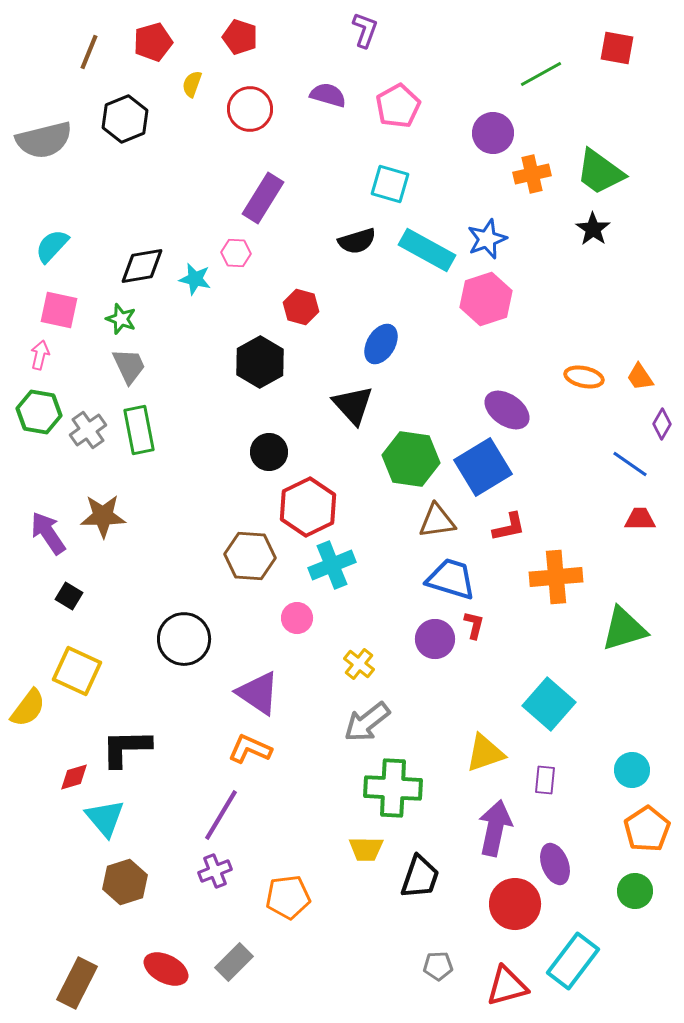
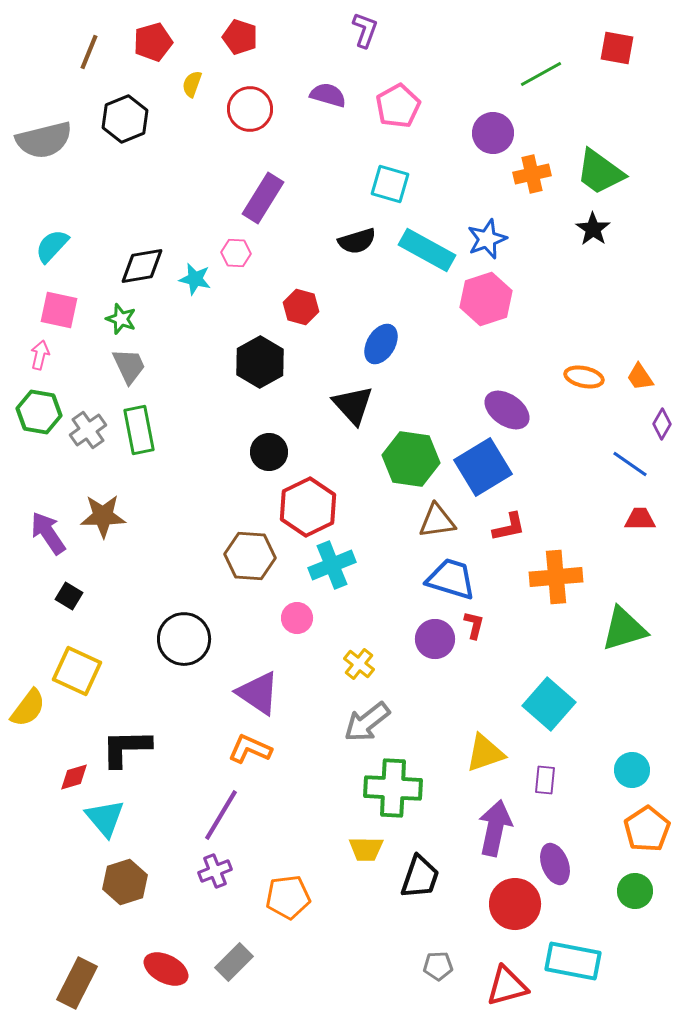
cyan rectangle at (573, 961): rotated 64 degrees clockwise
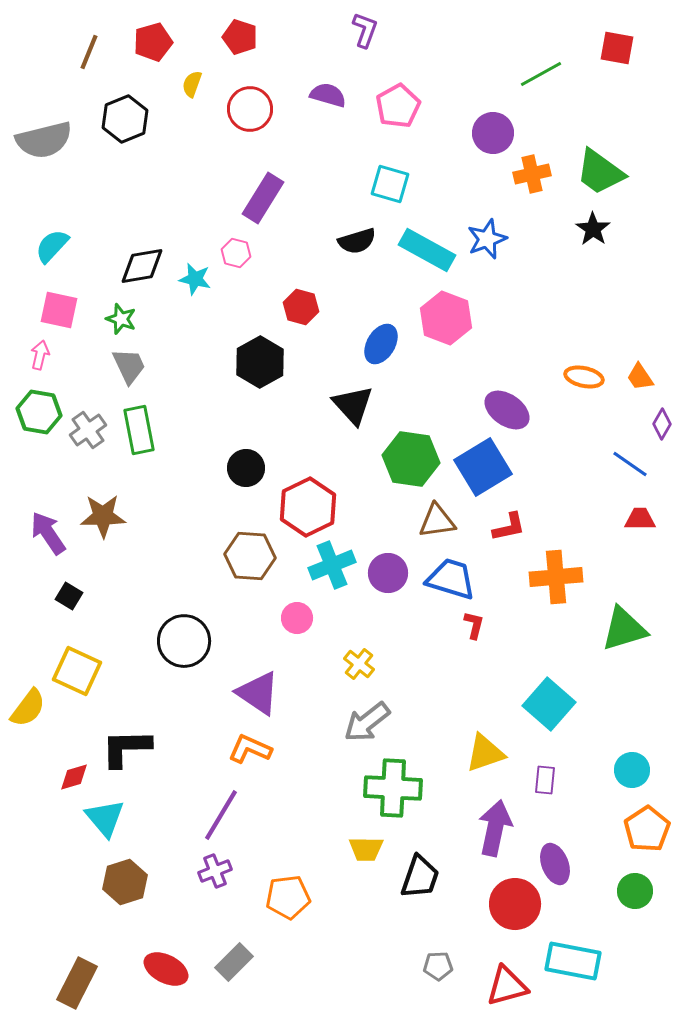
pink hexagon at (236, 253): rotated 12 degrees clockwise
pink hexagon at (486, 299): moved 40 px left, 19 px down; rotated 21 degrees counterclockwise
black circle at (269, 452): moved 23 px left, 16 px down
black circle at (184, 639): moved 2 px down
purple circle at (435, 639): moved 47 px left, 66 px up
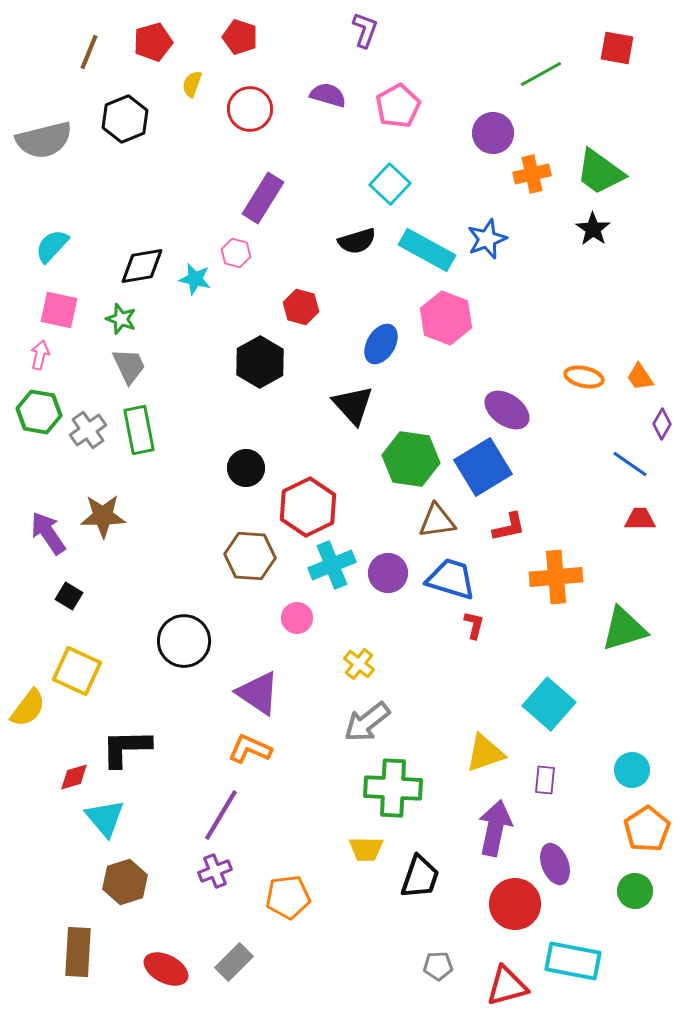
cyan square at (390, 184): rotated 27 degrees clockwise
brown rectangle at (77, 983): moved 1 px right, 31 px up; rotated 24 degrees counterclockwise
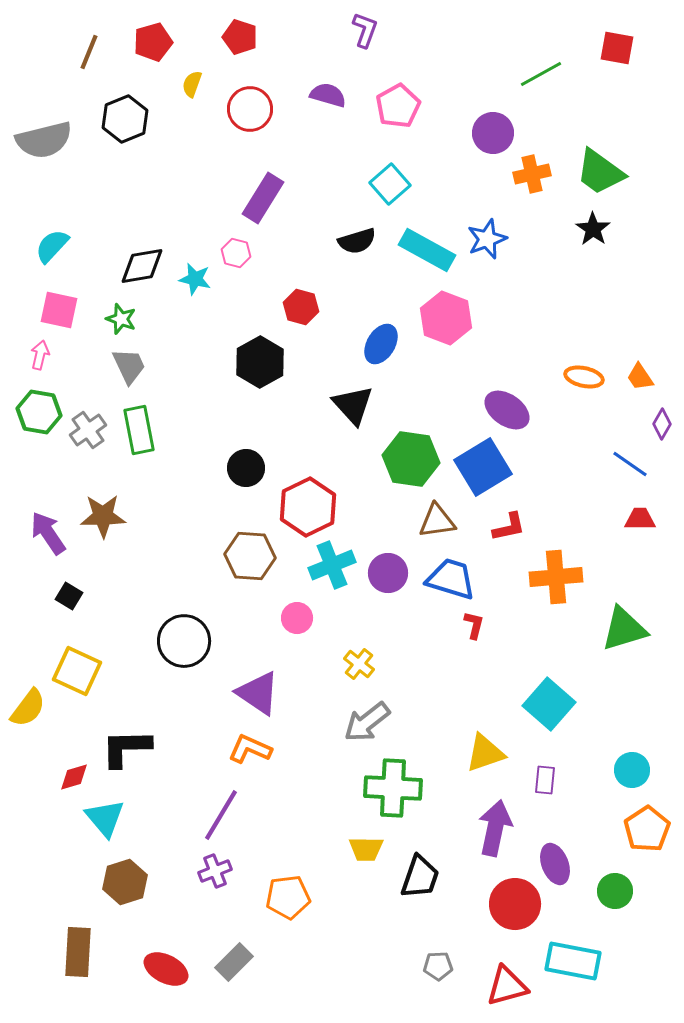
cyan square at (390, 184): rotated 6 degrees clockwise
green circle at (635, 891): moved 20 px left
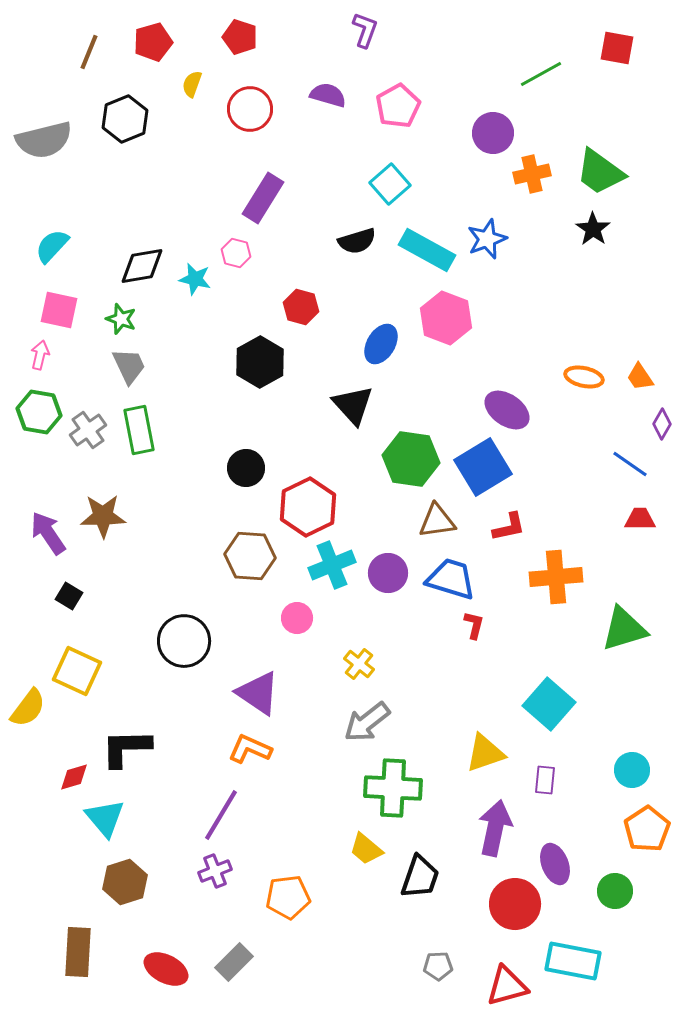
yellow trapezoid at (366, 849): rotated 39 degrees clockwise
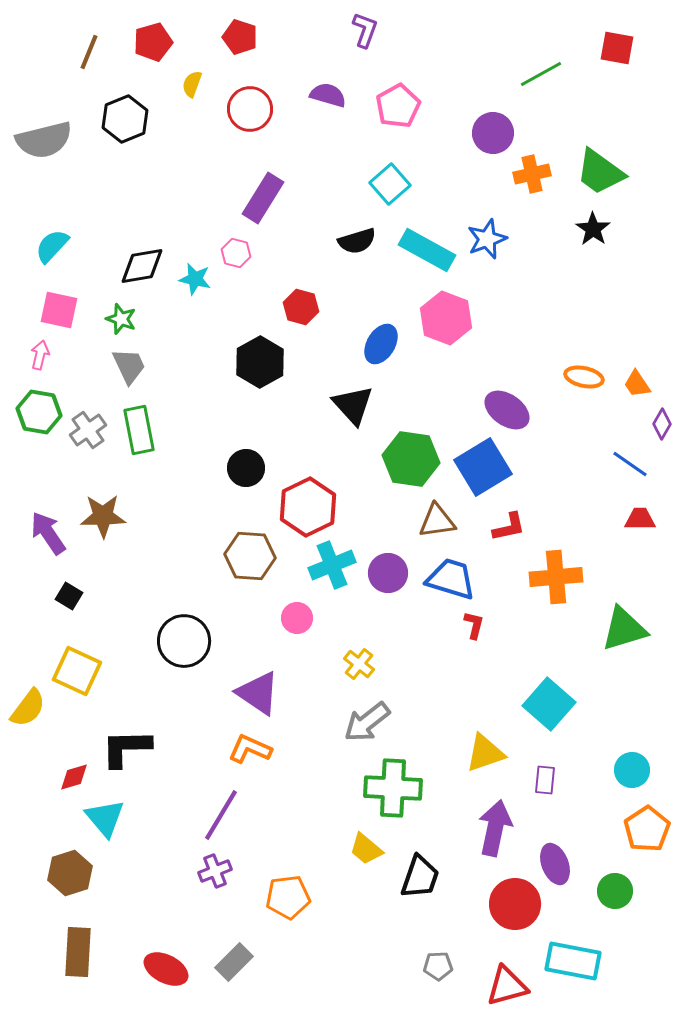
orange trapezoid at (640, 377): moved 3 px left, 7 px down
brown hexagon at (125, 882): moved 55 px left, 9 px up
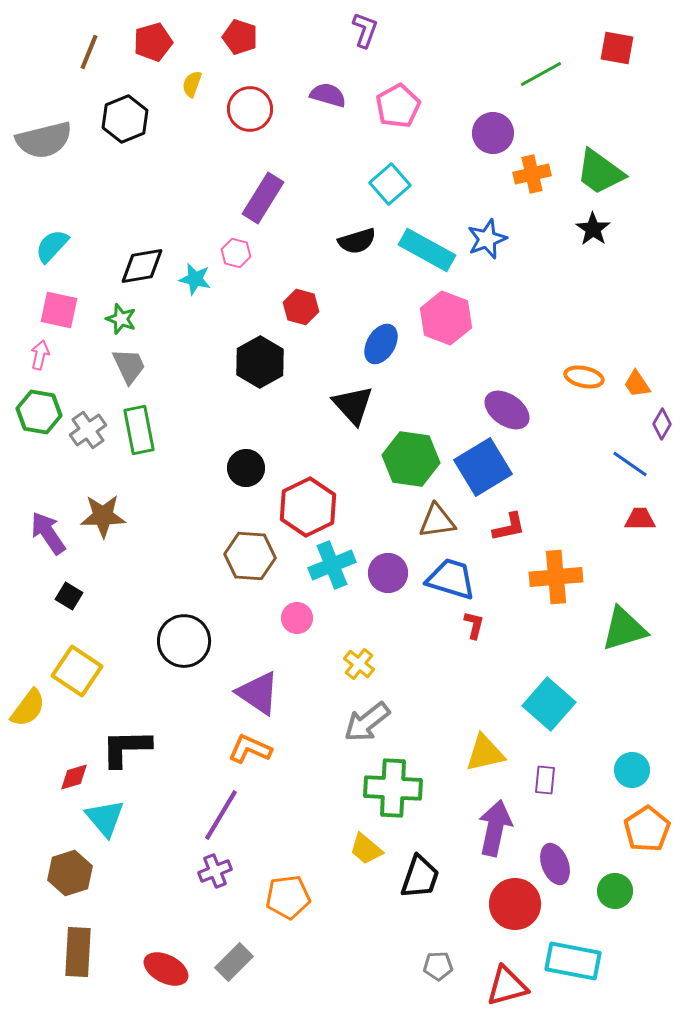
yellow square at (77, 671): rotated 9 degrees clockwise
yellow triangle at (485, 753): rotated 6 degrees clockwise
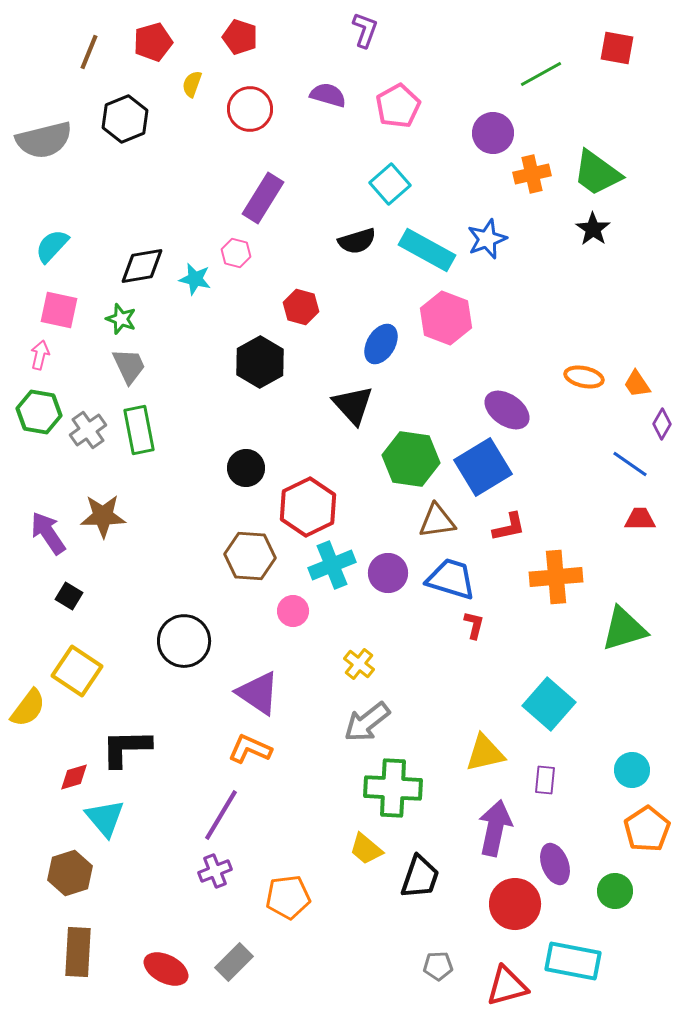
green trapezoid at (600, 172): moved 3 px left, 1 px down
pink circle at (297, 618): moved 4 px left, 7 px up
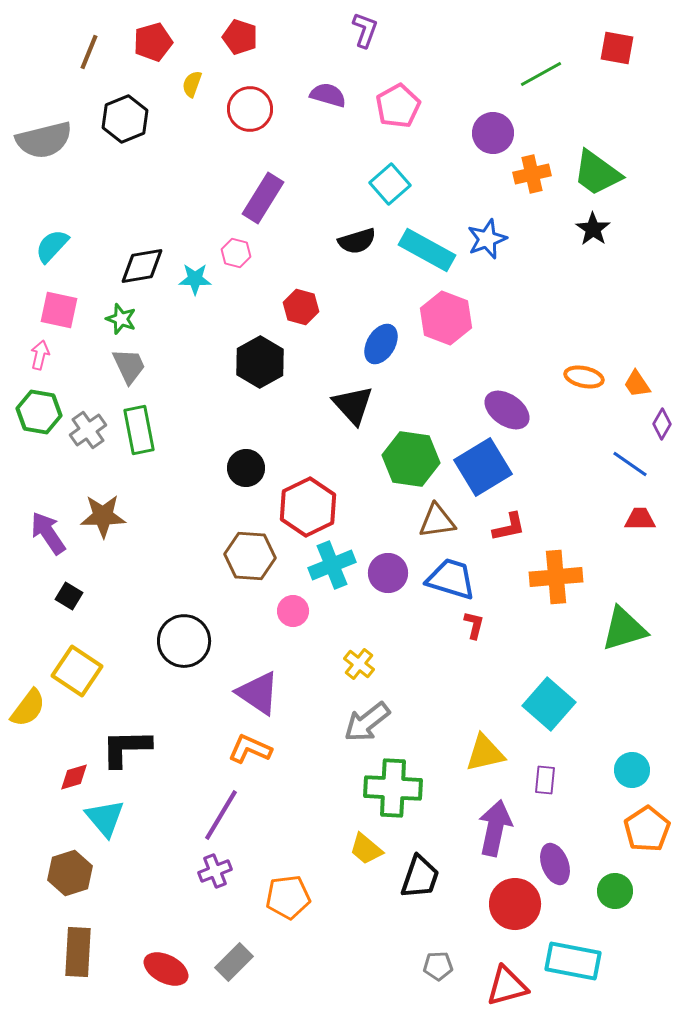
cyan star at (195, 279): rotated 12 degrees counterclockwise
